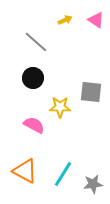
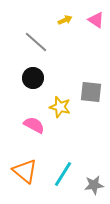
yellow star: rotated 15 degrees clockwise
orange triangle: rotated 12 degrees clockwise
gray star: moved 1 px right, 1 px down
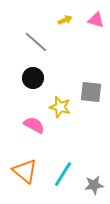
pink triangle: rotated 18 degrees counterclockwise
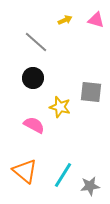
cyan line: moved 1 px down
gray star: moved 4 px left, 1 px down
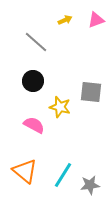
pink triangle: rotated 36 degrees counterclockwise
black circle: moved 3 px down
gray star: moved 1 px up
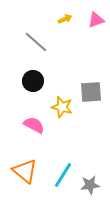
yellow arrow: moved 1 px up
gray square: rotated 10 degrees counterclockwise
yellow star: moved 2 px right
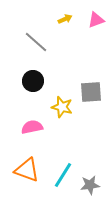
pink semicircle: moved 2 px left, 2 px down; rotated 40 degrees counterclockwise
orange triangle: moved 2 px right, 1 px up; rotated 20 degrees counterclockwise
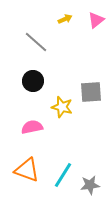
pink triangle: rotated 18 degrees counterclockwise
